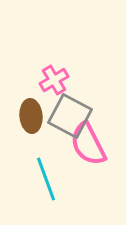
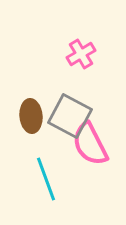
pink cross: moved 27 px right, 26 px up
pink semicircle: moved 2 px right
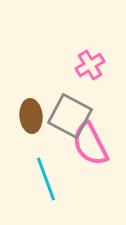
pink cross: moved 9 px right, 11 px down
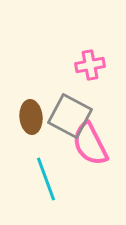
pink cross: rotated 20 degrees clockwise
brown ellipse: moved 1 px down
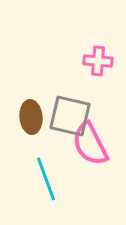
pink cross: moved 8 px right, 4 px up; rotated 16 degrees clockwise
gray square: rotated 15 degrees counterclockwise
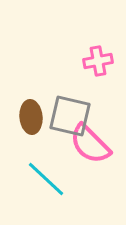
pink cross: rotated 16 degrees counterclockwise
pink semicircle: rotated 18 degrees counterclockwise
cyan line: rotated 27 degrees counterclockwise
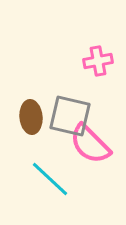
cyan line: moved 4 px right
